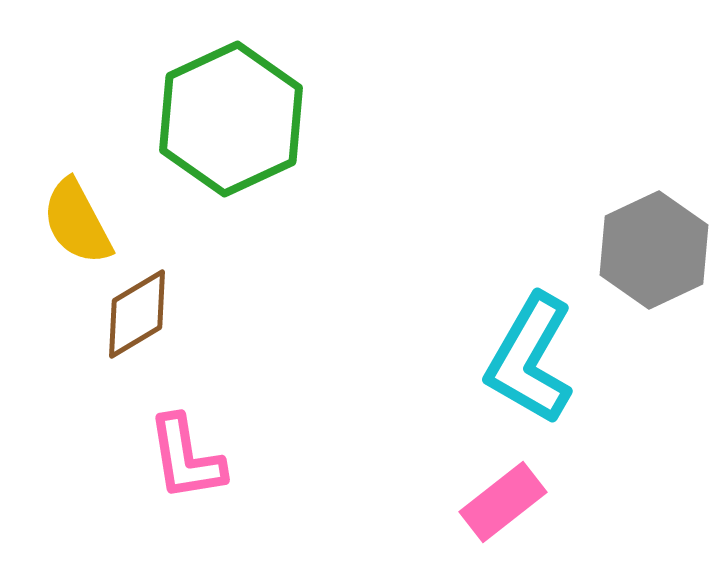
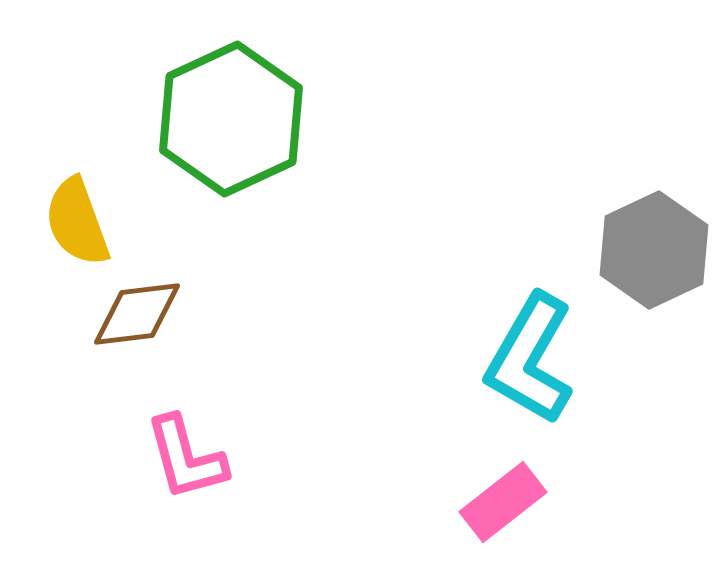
yellow semicircle: rotated 8 degrees clockwise
brown diamond: rotated 24 degrees clockwise
pink L-shape: rotated 6 degrees counterclockwise
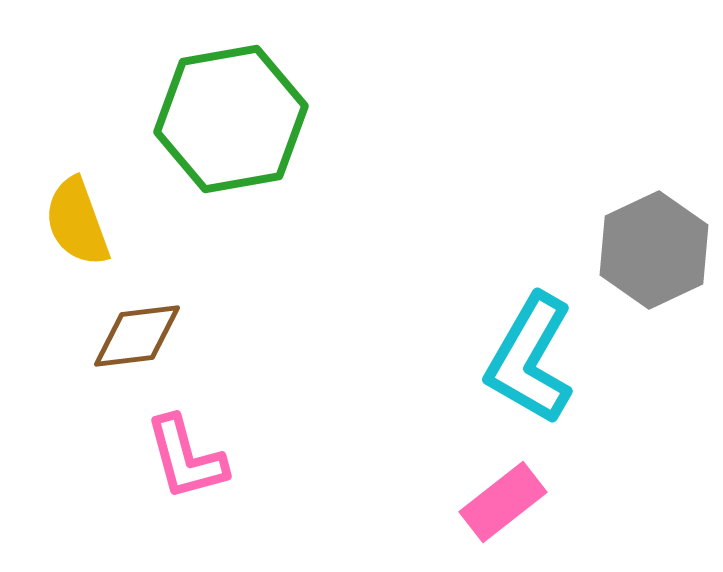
green hexagon: rotated 15 degrees clockwise
brown diamond: moved 22 px down
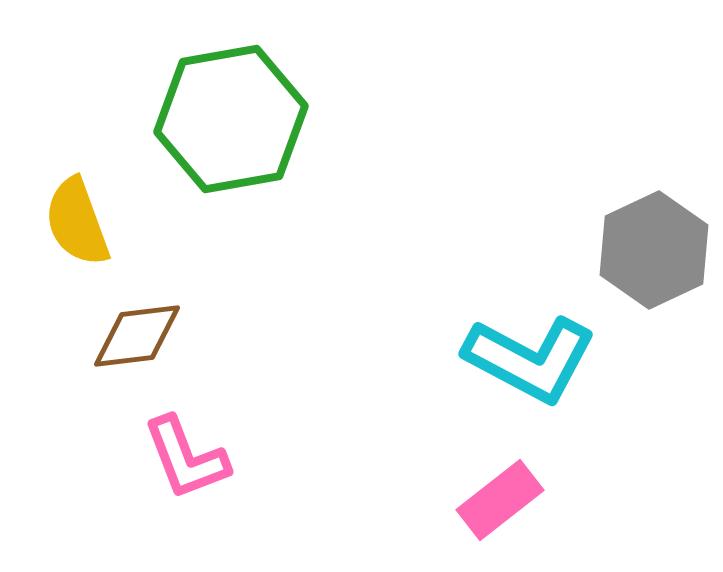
cyan L-shape: rotated 92 degrees counterclockwise
pink L-shape: rotated 6 degrees counterclockwise
pink rectangle: moved 3 px left, 2 px up
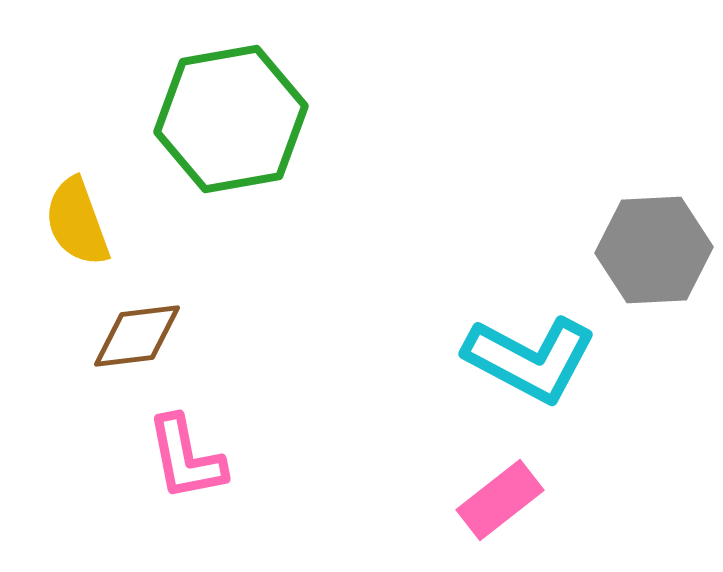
gray hexagon: rotated 22 degrees clockwise
pink L-shape: rotated 10 degrees clockwise
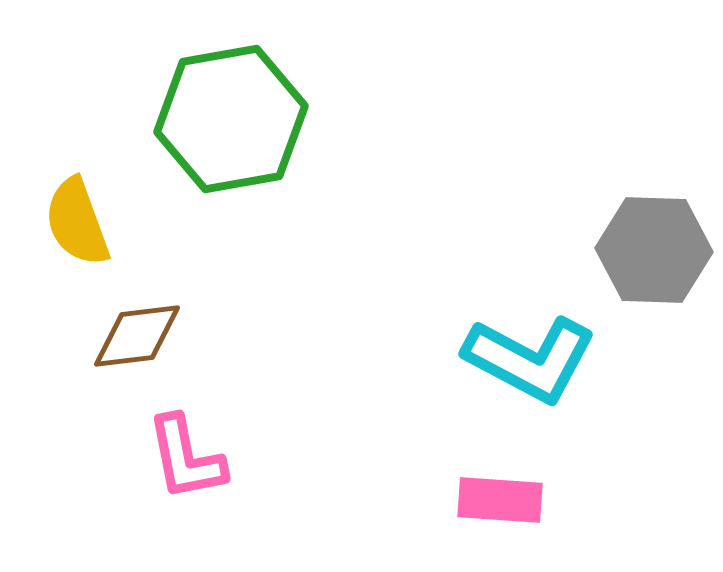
gray hexagon: rotated 5 degrees clockwise
pink rectangle: rotated 42 degrees clockwise
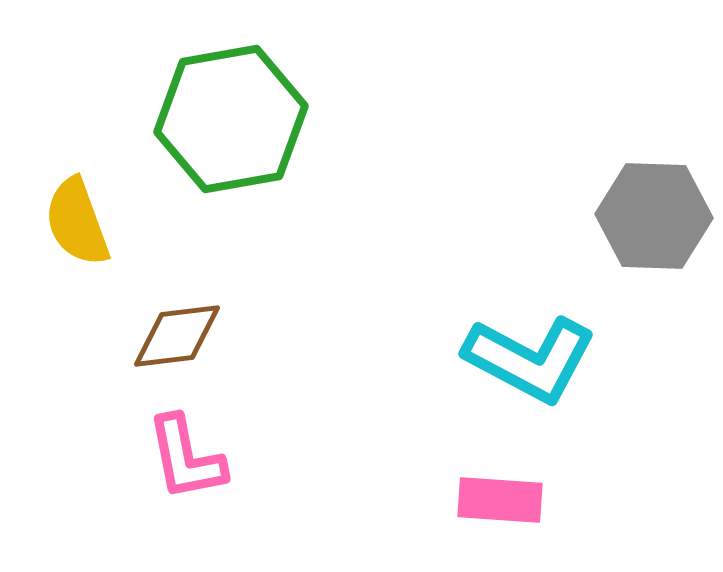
gray hexagon: moved 34 px up
brown diamond: moved 40 px right
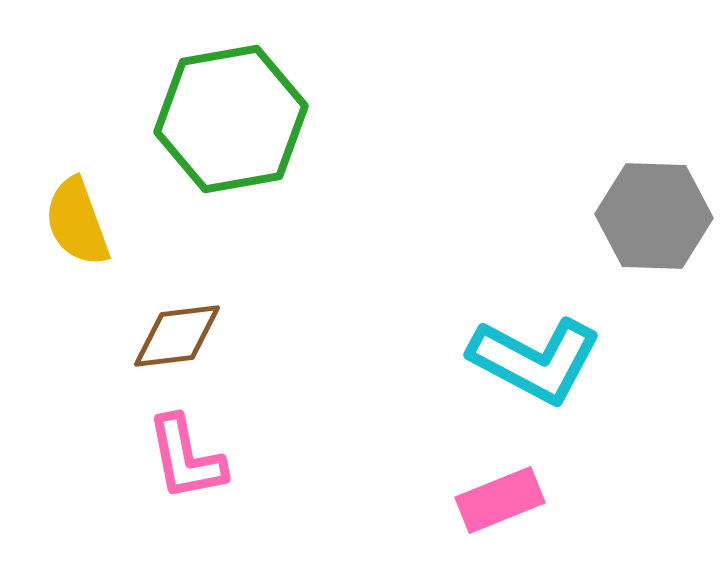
cyan L-shape: moved 5 px right, 1 px down
pink rectangle: rotated 26 degrees counterclockwise
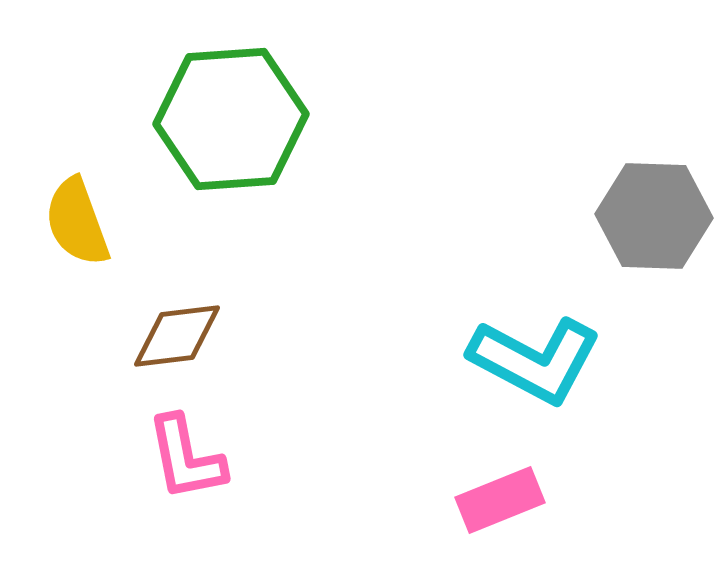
green hexagon: rotated 6 degrees clockwise
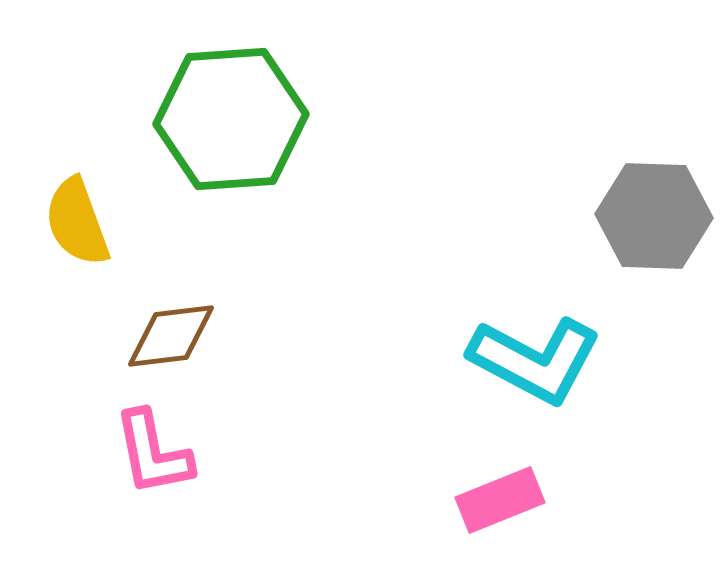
brown diamond: moved 6 px left
pink L-shape: moved 33 px left, 5 px up
